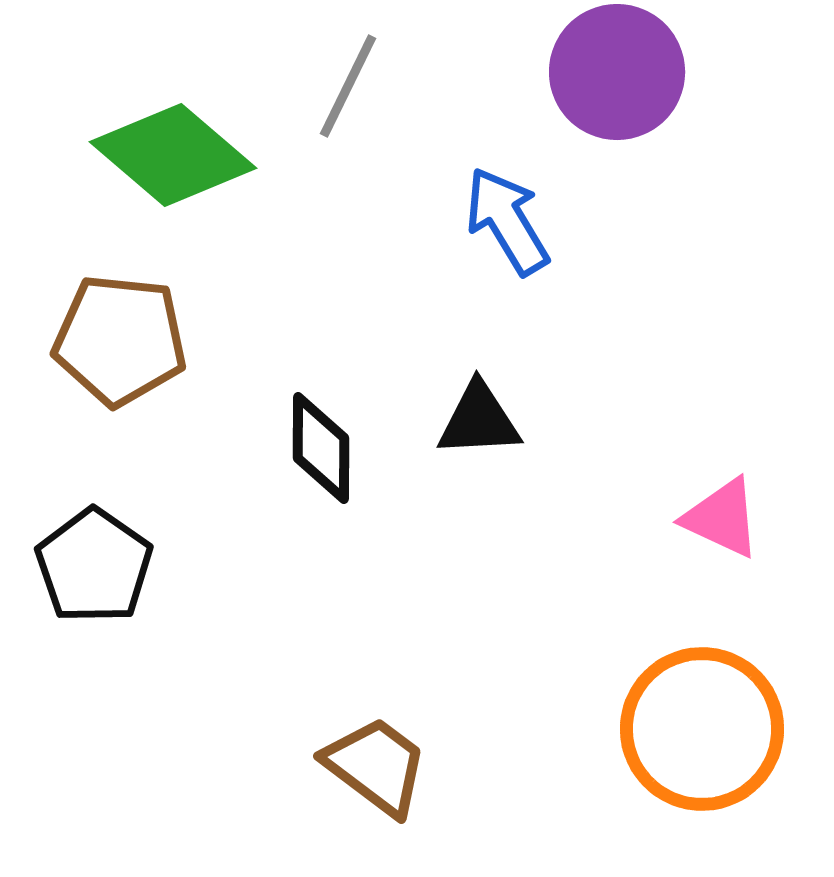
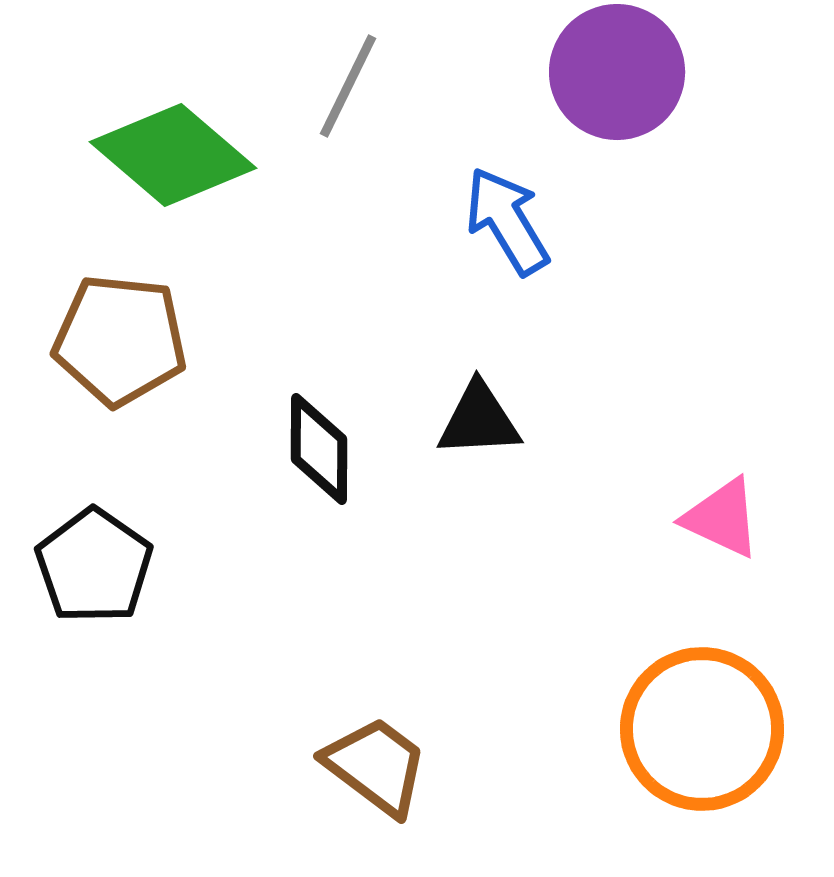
black diamond: moved 2 px left, 1 px down
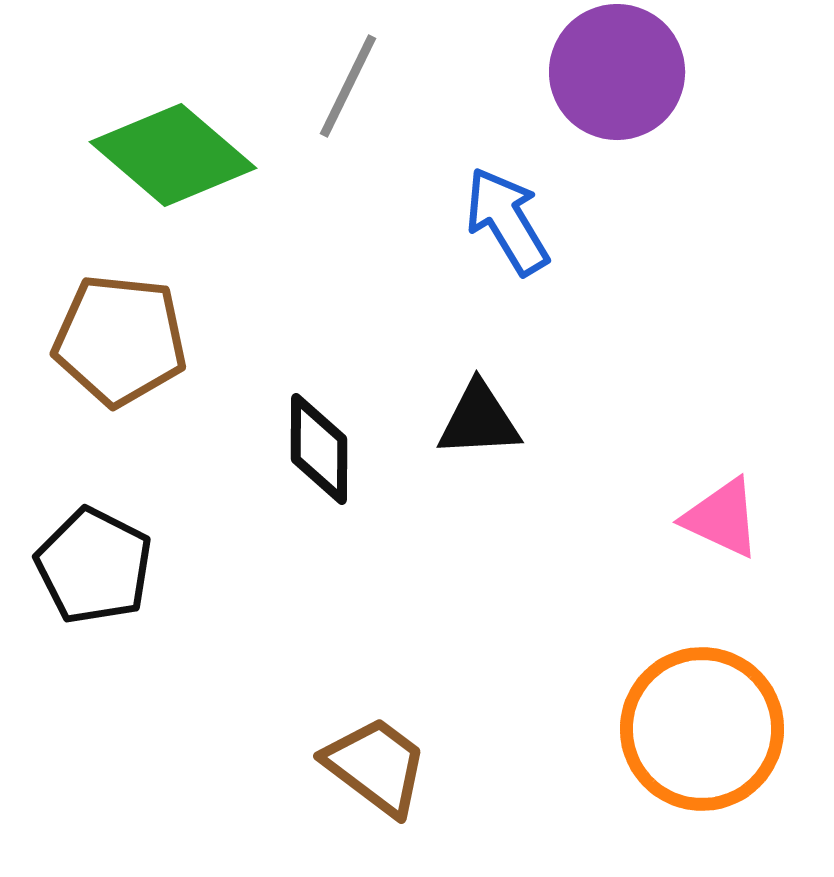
black pentagon: rotated 8 degrees counterclockwise
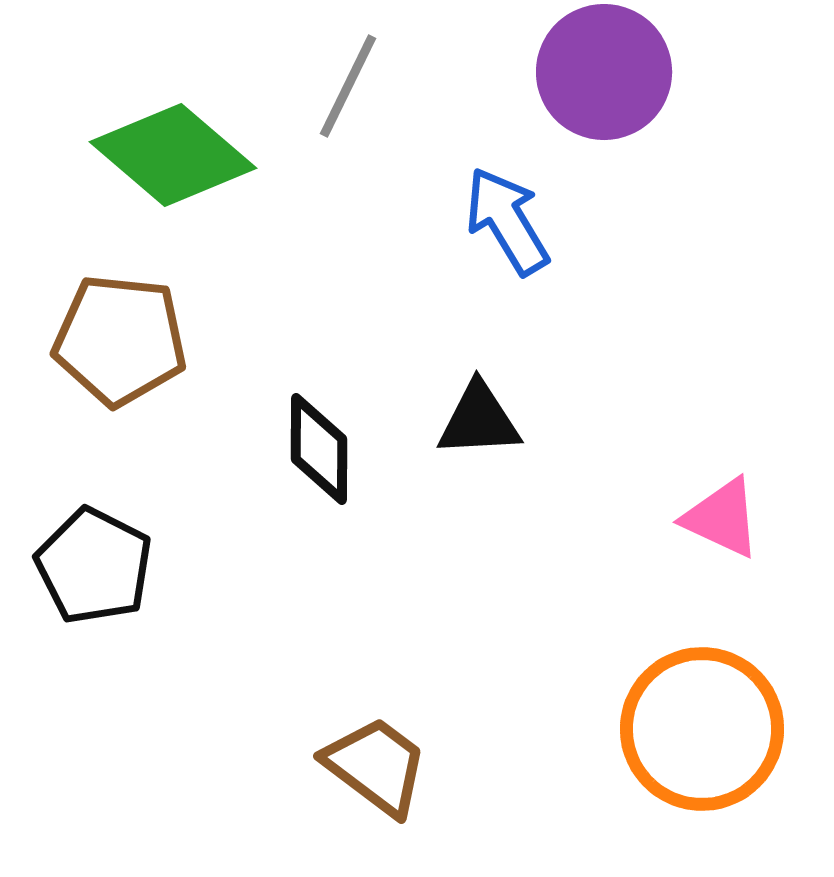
purple circle: moved 13 px left
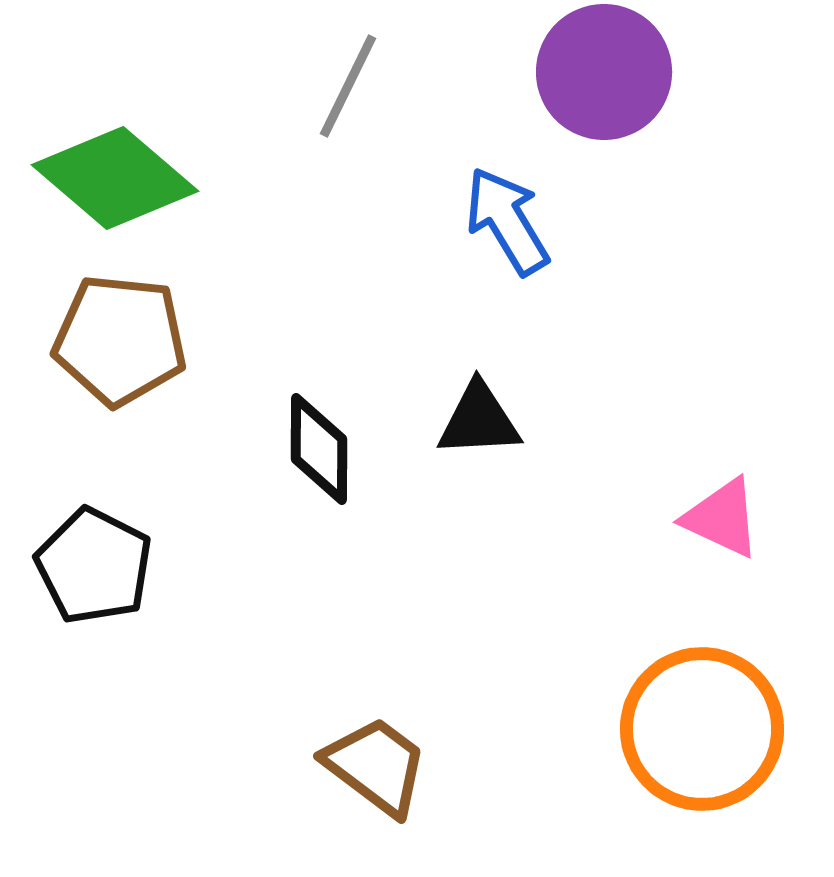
green diamond: moved 58 px left, 23 px down
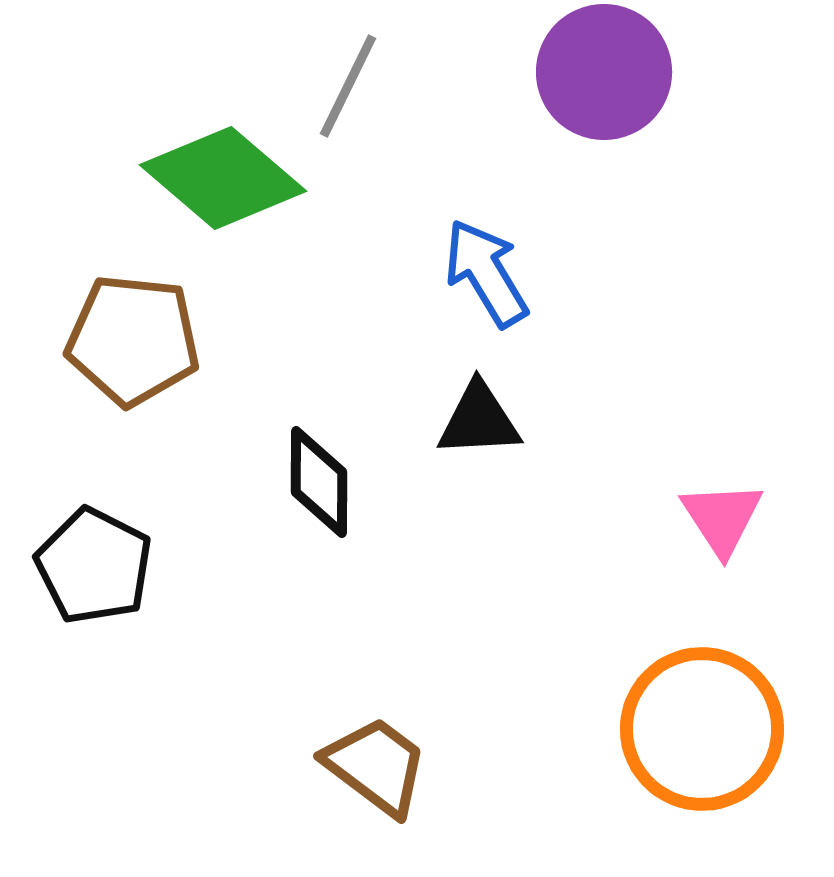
green diamond: moved 108 px right
blue arrow: moved 21 px left, 52 px down
brown pentagon: moved 13 px right
black diamond: moved 33 px down
pink triangle: rotated 32 degrees clockwise
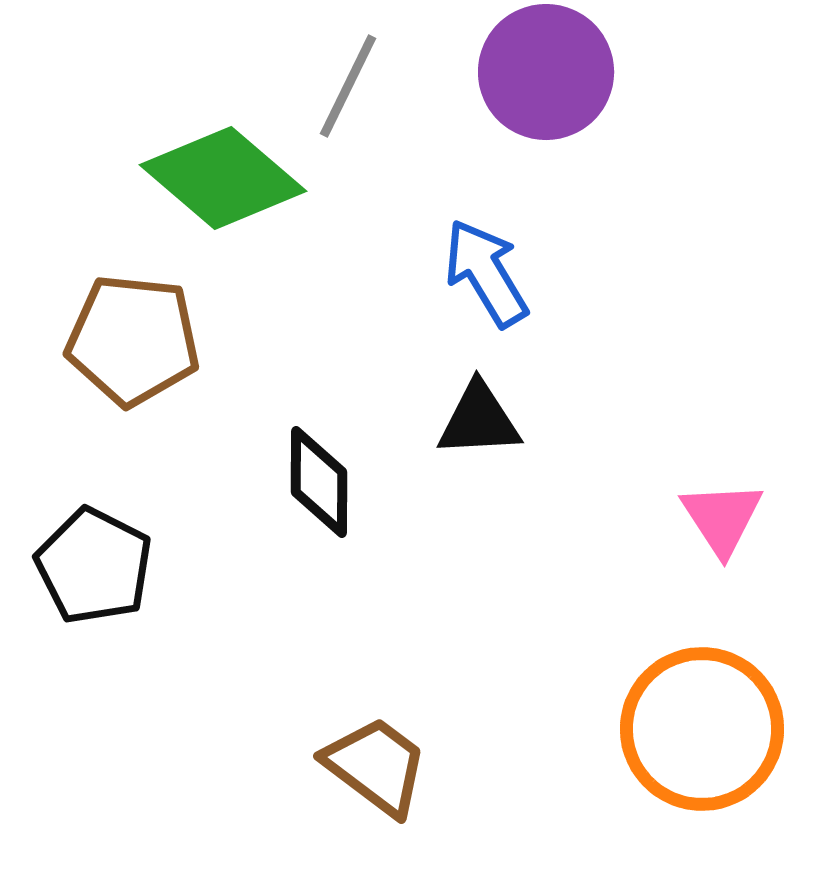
purple circle: moved 58 px left
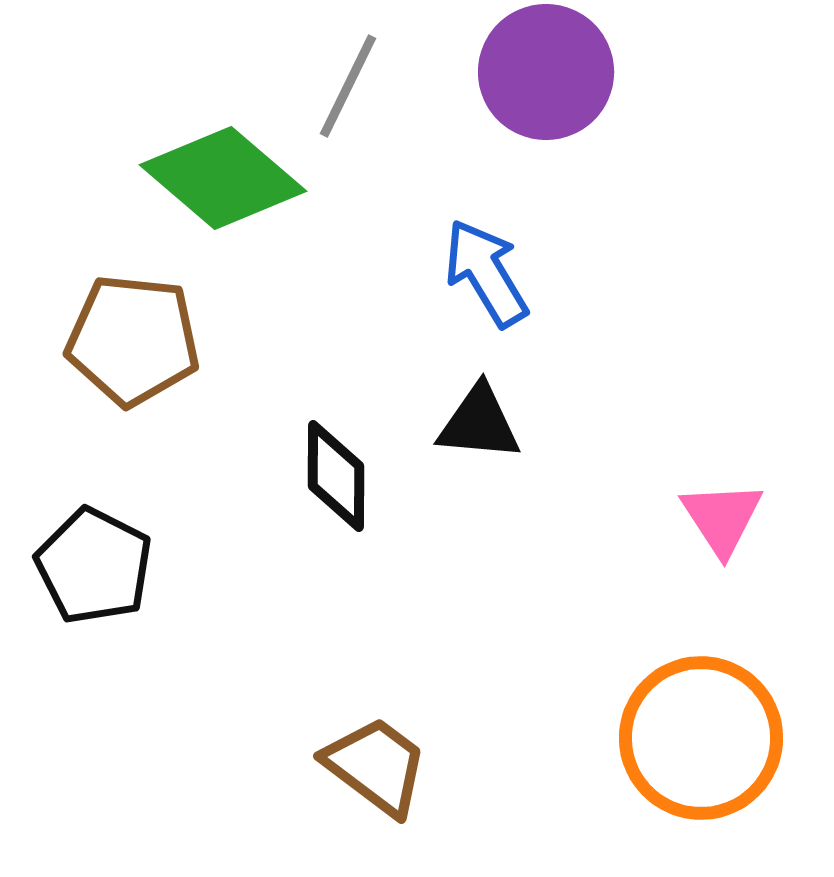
black triangle: moved 3 px down; rotated 8 degrees clockwise
black diamond: moved 17 px right, 6 px up
orange circle: moved 1 px left, 9 px down
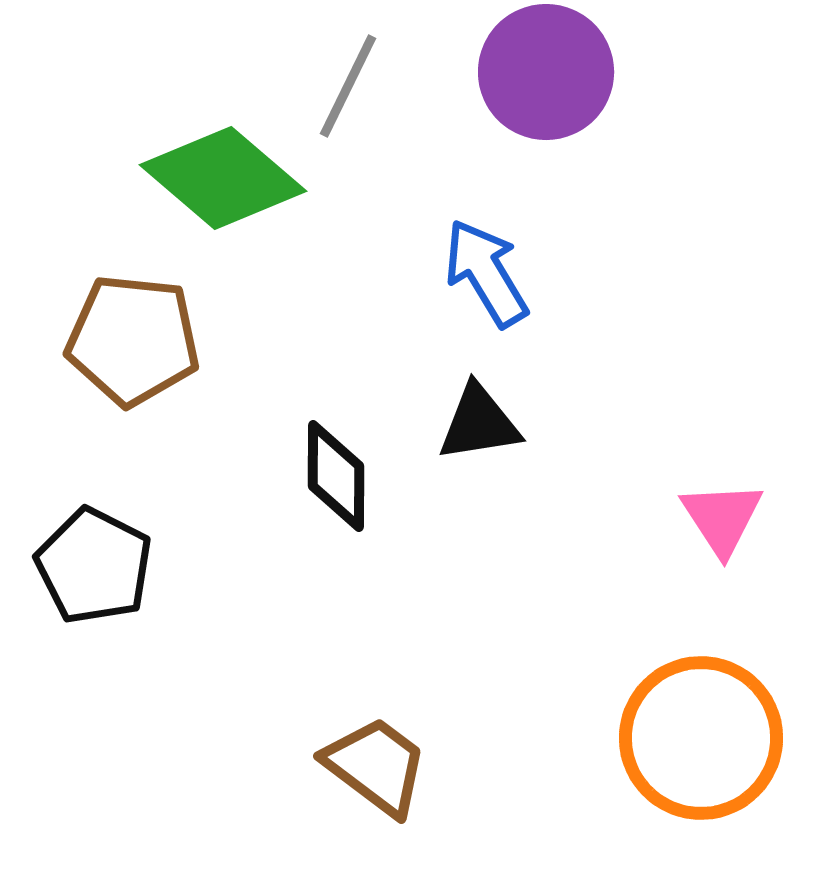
black triangle: rotated 14 degrees counterclockwise
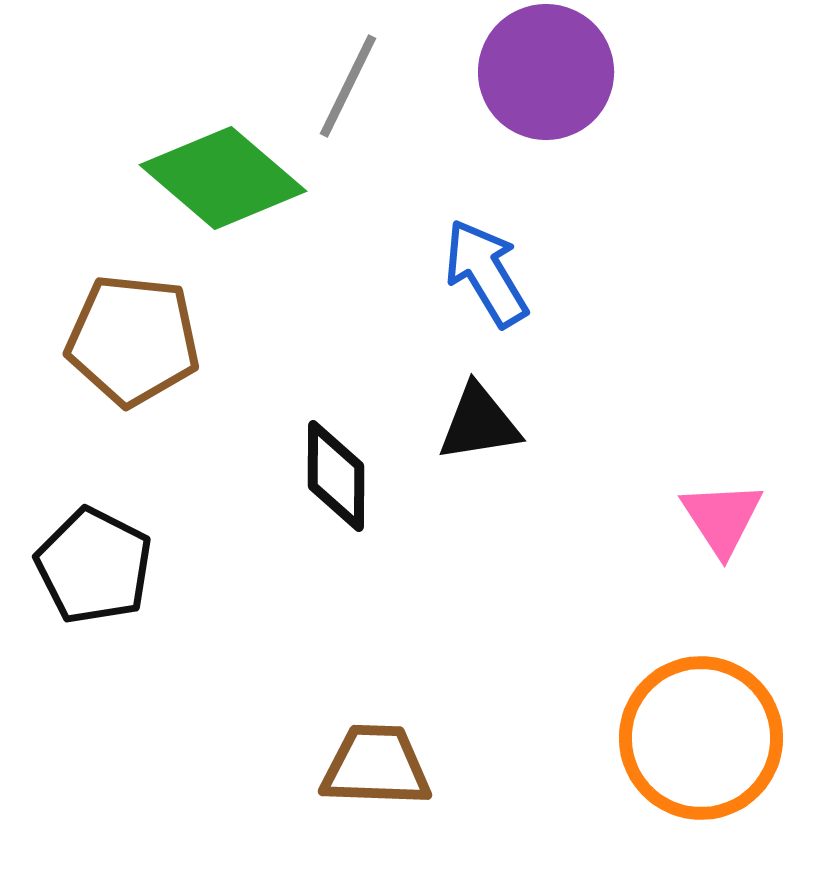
brown trapezoid: rotated 35 degrees counterclockwise
